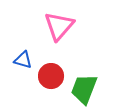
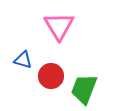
pink triangle: rotated 12 degrees counterclockwise
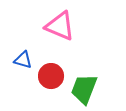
pink triangle: moved 1 px right; rotated 36 degrees counterclockwise
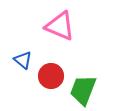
blue triangle: rotated 24 degrees clockwise
green trapezoid: moved 1 px left, 1 px down
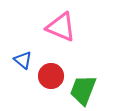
pink triangle: moved 1 px right, 1 px down
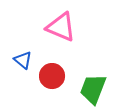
red circle: moved 1 px right
green trapezoid: moved 10 px right, 1 px up
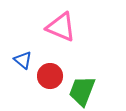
red circle: moved 2 px left
green trapezoid: moved 11 px left, 2 px down
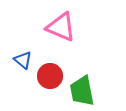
green trapezoid: rotated 32 degrees counterclockwise
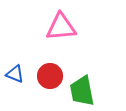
pink triangle: rotated 28 degrees counterclockwise
blue triangle: moved 8 px left, 14 px down; rotated 18 degrees counterclockwise
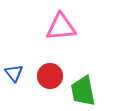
blue triangle: moved 1 px left, 1 px up; rotated 30 degrees clockwise
green trapezoid: moved 1 px right
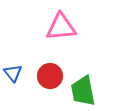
blue triangle: moved 1 px left
